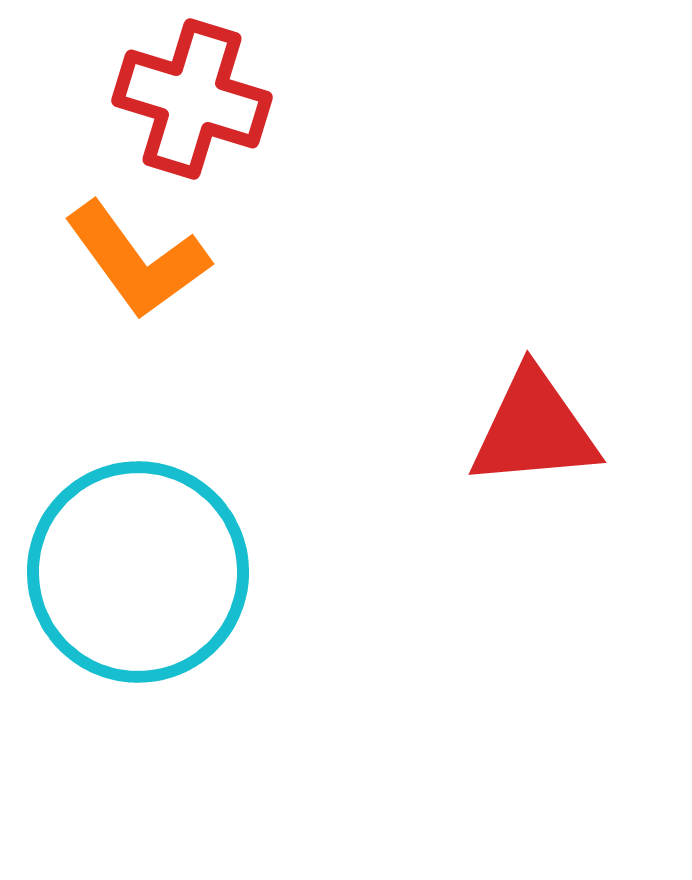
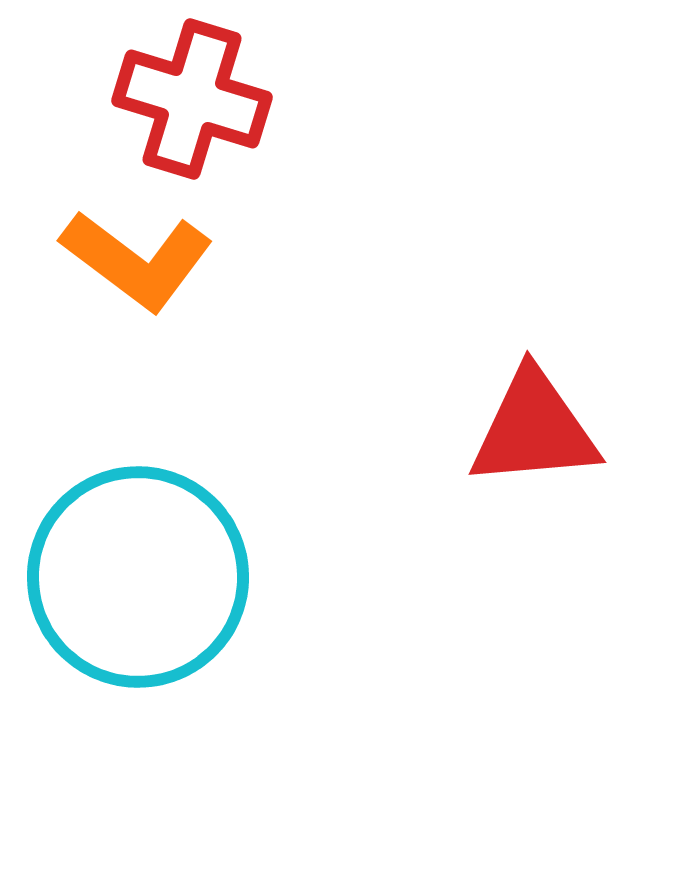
orange L-shape: rotated 17 degrees counterclockwise
cyan circle: moved 5 px down
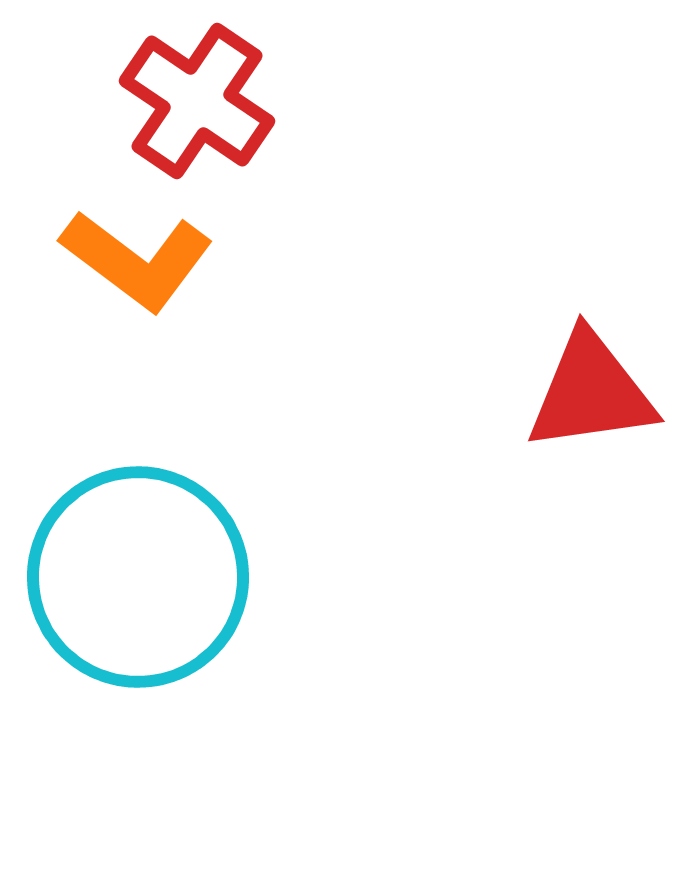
red cross: moved 5 px right, 2 px down; rotated 17 degrees clockwise
red triangle: moved 57 px right, 37 px up; rotated 3 degrees counterclockwise
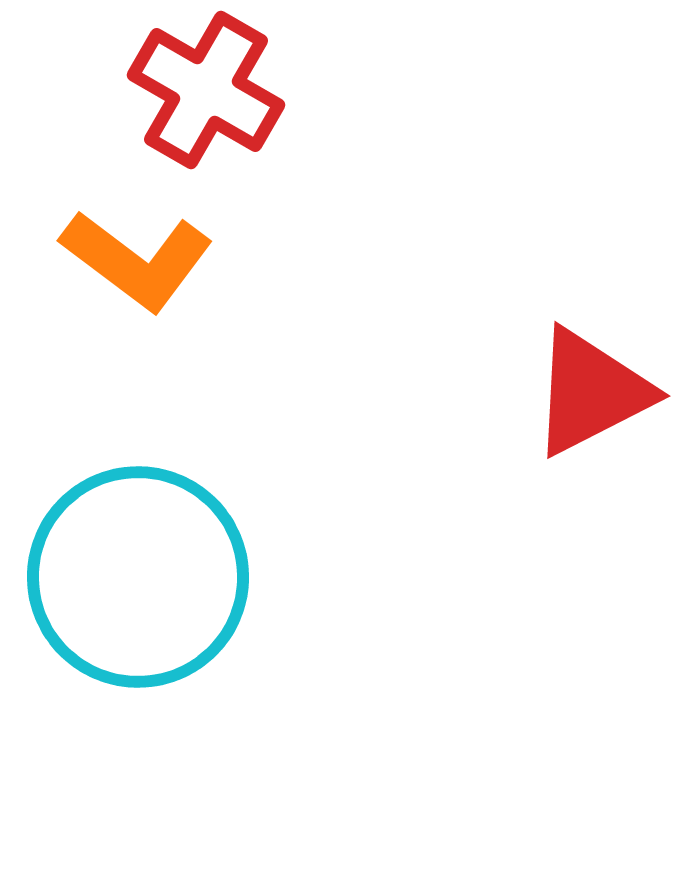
red cross: moved 9 px right, 11 px up; rotated 4 degrees counterclockwise
red triangle: rotated 19 degrees counterclockwise
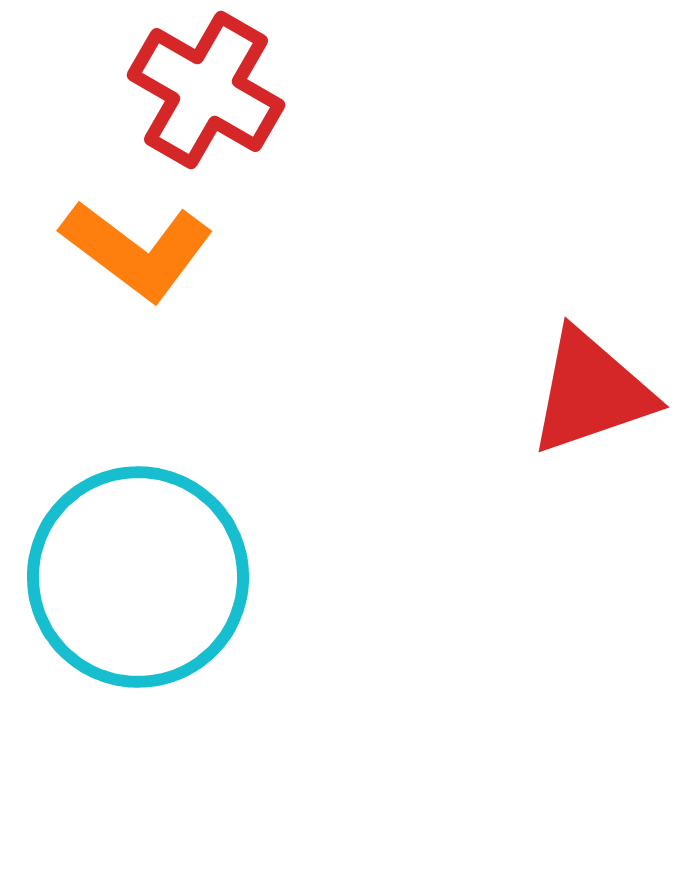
orange L-shape: moved 10 px up
red triangle: rotated 8 degrees clockwise
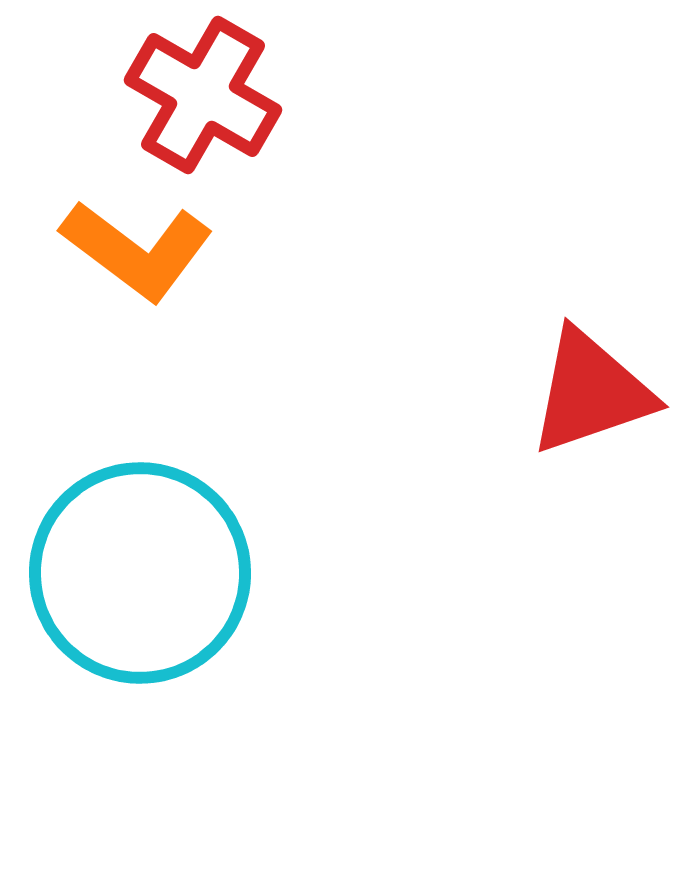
red cross: moved 3 px left, 5 px down
cyan circle: moved 2 px right, 4 px up
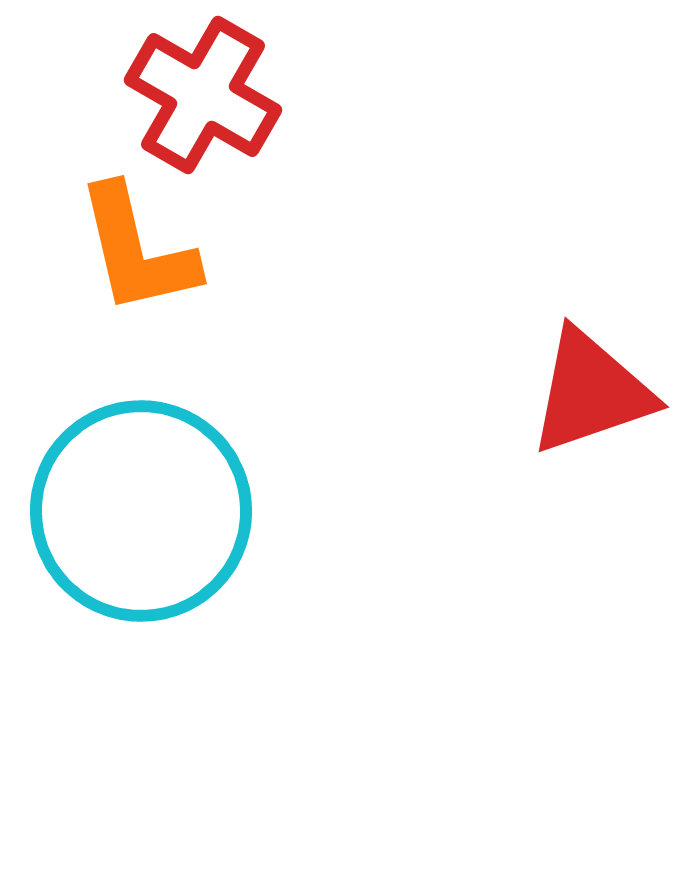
orange L-shape: rotated 40 degrees clockwise
cyan circle: moved 1 px right, 62 px up
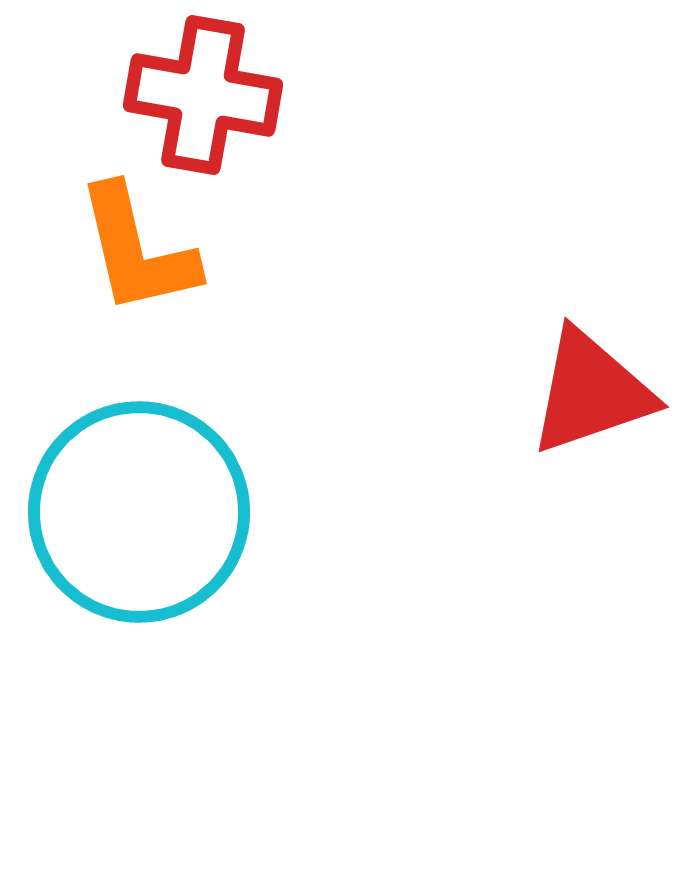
red cross: rotated 20 degrees counterclockwise
cyan circle: moved 2 px left, 1 px down
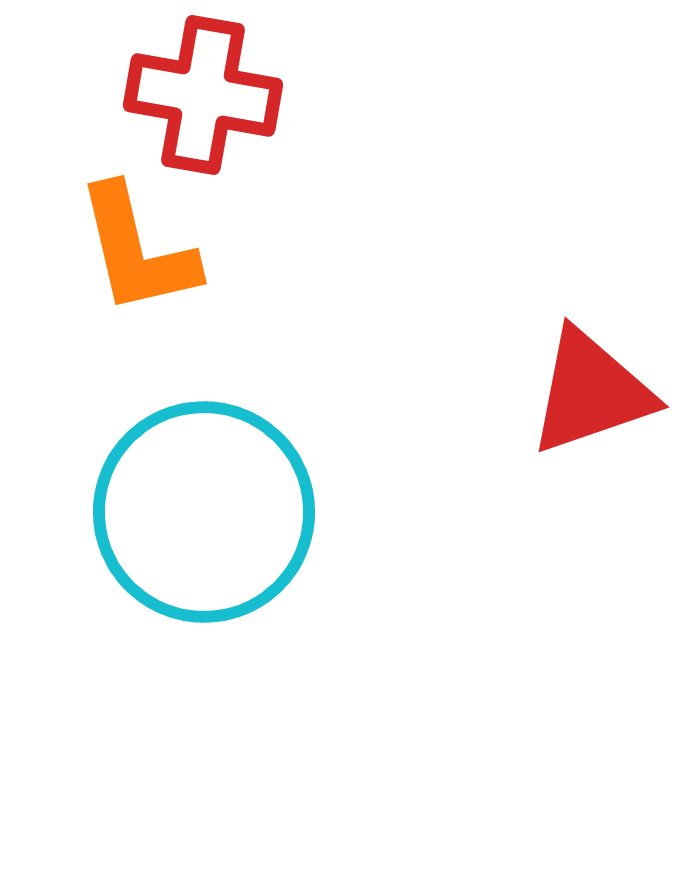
cyan circle: moved 65 px right
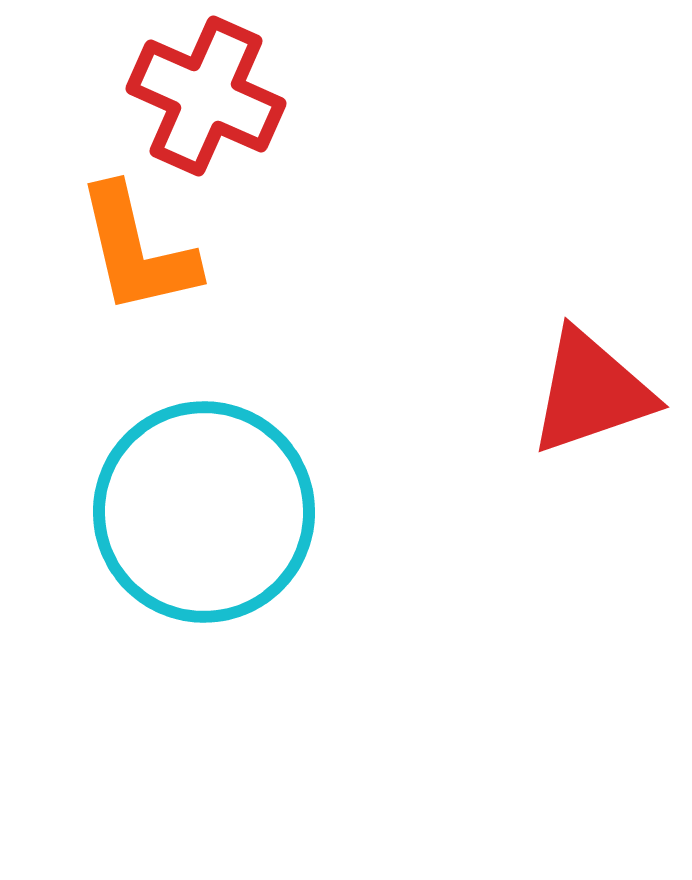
red cross: moved 3 px right, 1 px down; rotated 14 degrees clockwise
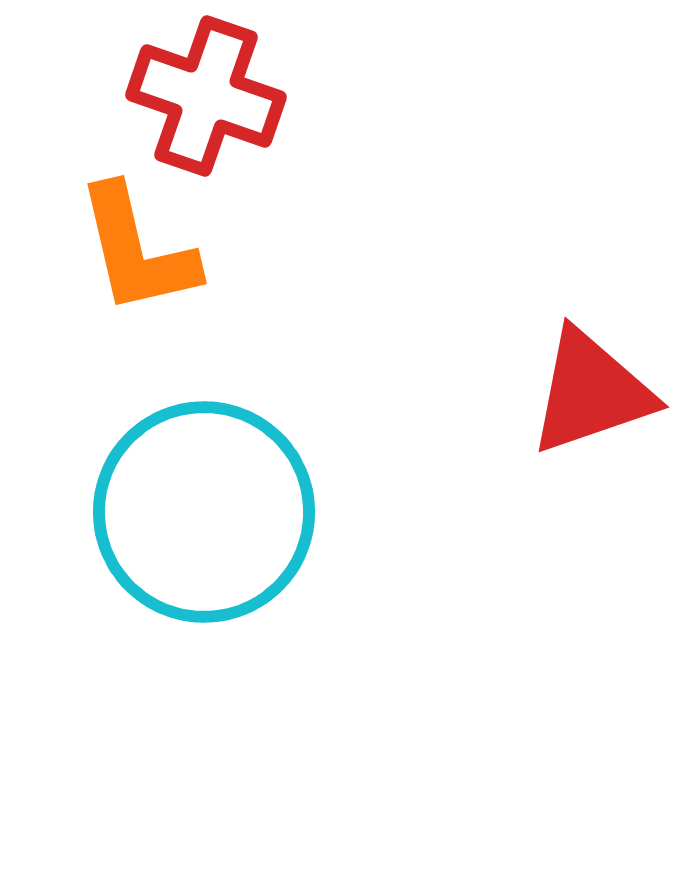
red cross: rotated 5 degrees counterclockwise
